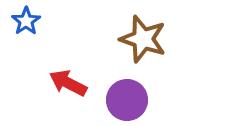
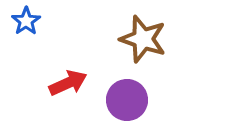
red arrow: rotated 129 degrees clockwise
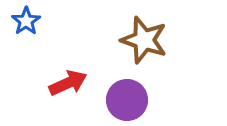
brown star: moved 1 px right, 1 px down
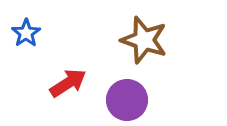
blue star: moved 12 px down
red arrow: rotated 9 degrees counterclockwise
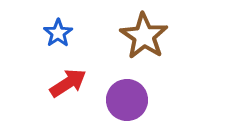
blue star: moved 32 px right
brown star: moved 4 px up; rotated 15 degrees clockwise
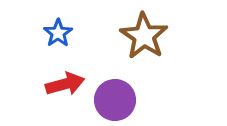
red arrow: moved 3 px left, 1 px down; rotated 18 degrees clockwise
purple circle: moved 12 px left
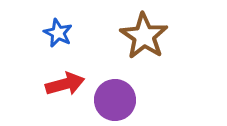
blue star: rotated 12 degrees counterclockwise
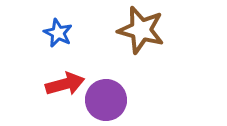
brown star: moved 3 px left, 6 px up; rotated 18 degrees counterclockwise
purple circle: moved 9 px left
